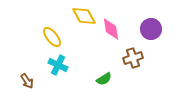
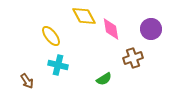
yellow ellipse: moved 1 px left, 1 px up
cyan cross: rotated 12 degrees counterclockwise
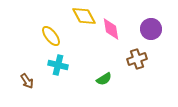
brown cross: moved 4 px right, 1 px down
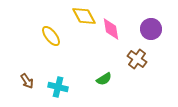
brown cross: rotated 36 degrees counterclockwise
cyan cross: moved 22 px down
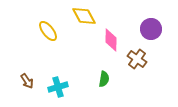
pink diamond: moved 11 px down; rotated 10 degrees clockwise
yellow ellipse: moved 3 px left, 5 px up
green semicircle: rotated 49 degrees counterclockwise
cyan cross: rotated 30 degrees counterclockwise
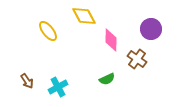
green semicircle: moved 3 px right; rotated 56 degrees clockwise
cyan cross: rotated 12 degrees counterclockwise
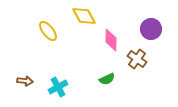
brown arrow: moved 2 px left; rotated 49 degrees counterclockwise
